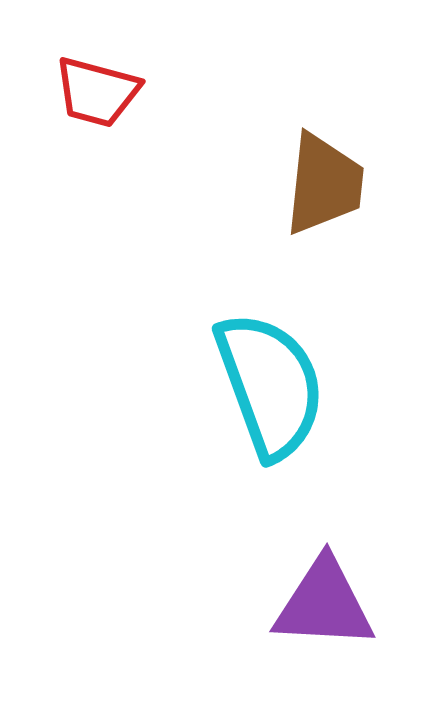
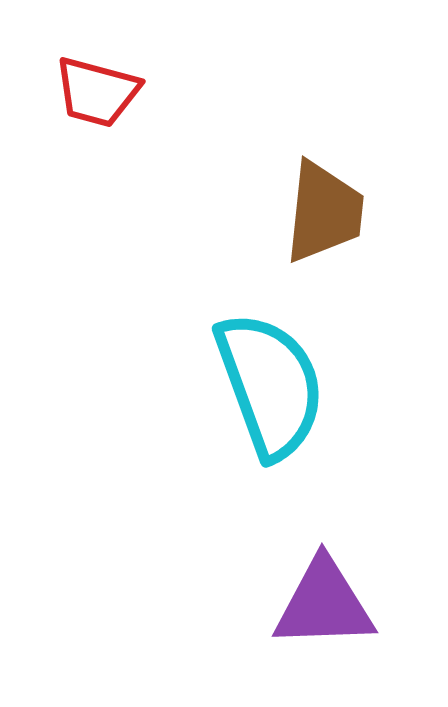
brown trapezoid: moved 28 px down
purple triangle: rotated 5 degrees counterclockwise
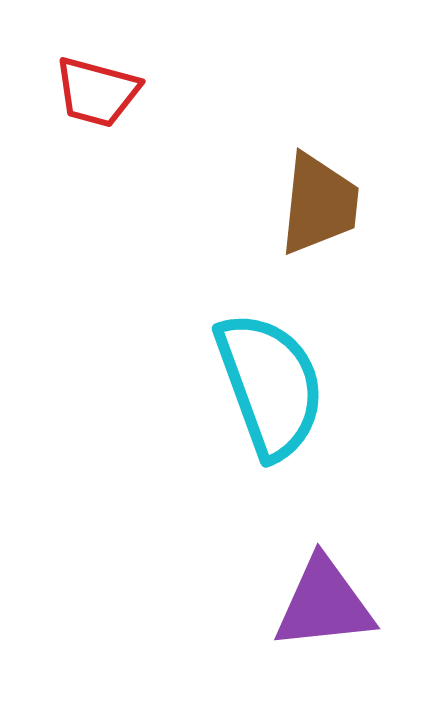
brown trapezoid: moved 5 px left, 8 px up
purple triangle: rotated 4 degrees counterclockwise
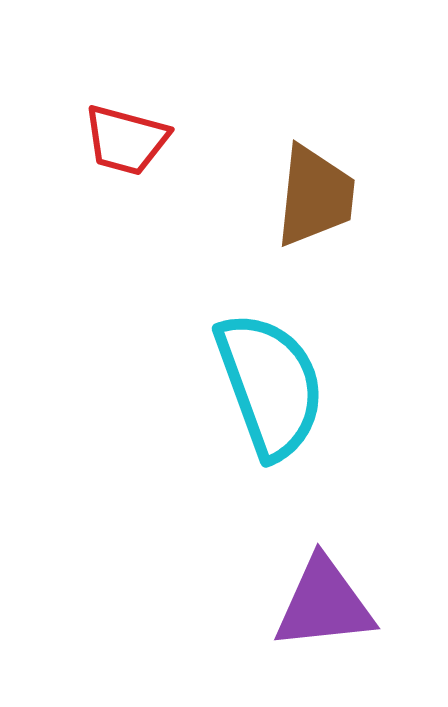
red trapezoid: moved 29 px right, 48 px down
brown trapezoid: moved 4 px left, 8 px up
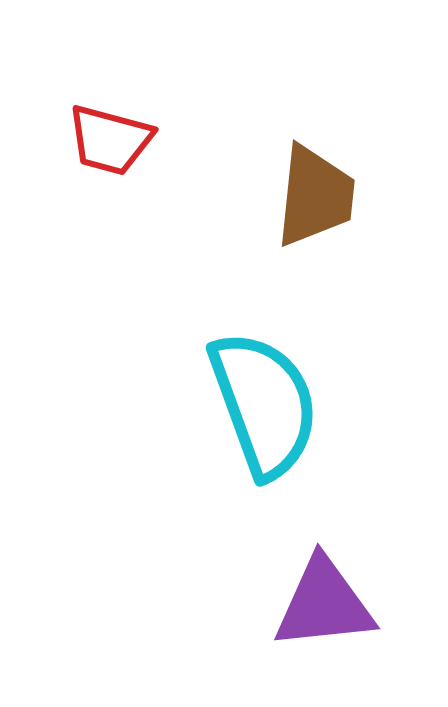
red trapezoid: moved 16 px left
cyan semicircle: moved 6 px left, 19 px down
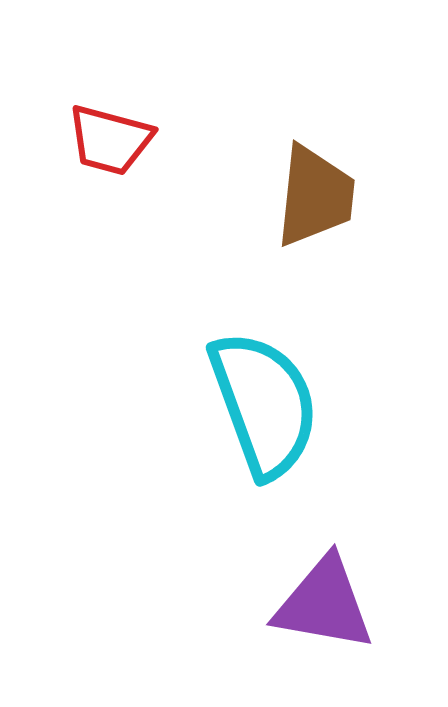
purple triangle: rotated 16 degrees clockwise
